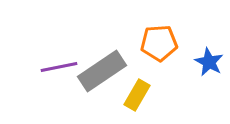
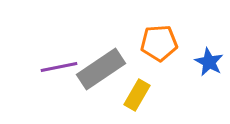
gray rectangle: moved 1 px left, 2 px up
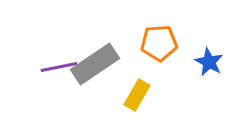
gray rectangle: moved 6 px left, 5 px up
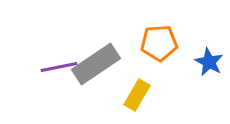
gray rectangle: moved 1 px right
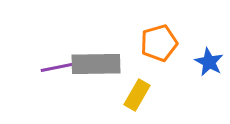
orange pentagon: rotated 12 degrees counterclockwise
gray rectangle: rotated 33 degrees clockwise
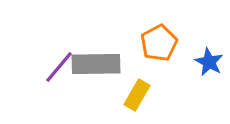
orange pentagon: rotated 12 degrees counterclockwise
purple line: rotated 39 degrees counterclockwise
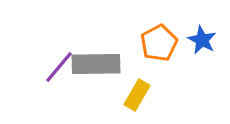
blue star: moved 7 px left, 22 px up
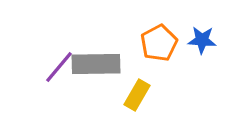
blue star: rotated 24 degrees counterclockwise
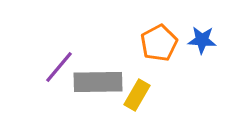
gray rectangle: moved 2 px right, 18 px down
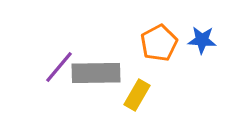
gray rectangle: moved 2 px left, 9 px up
